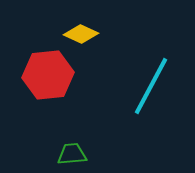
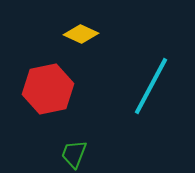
red hexagon: moved 14 px down; rotated 6 degrees counterclockwise
green trapezoid: moved 2 px right; rotated 64 degrees counterclockwise
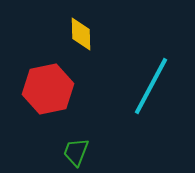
yellow diamond: rotated 64 degrees clockwise
green trapezoid: moved 2 px right, 2 px up
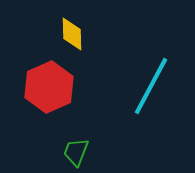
yellow diamond: moved 9 px left
red hexagon: moved 1 px right, 2 px up; rotated 12 degrees counterclockwise
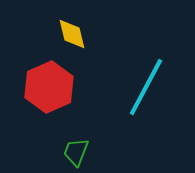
yellow diamond: rotated 12 degrees counterclockwise
cyan line: moved 5 px left, 1 px down
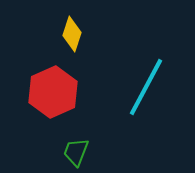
yellow diamond: rotated 32 degrees clockwise
red hexagon: moved 4 px right, 5 px down
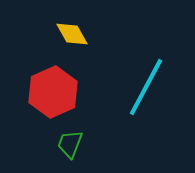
yellow diamond: rotated 48 degrees counterclockwise
green trapezoid: moved 6 px left, 8 px up
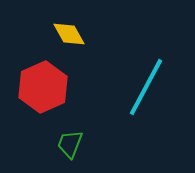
yellow diamond: moved 3 px left
red hexagon: moved 10 px left, 5 px up
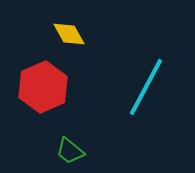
green trapezoid: moved 7 px down; rotated 72 degrees counterclockwise
